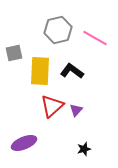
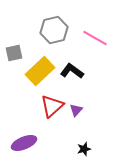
gray hexagon: moved 4 px left
yellow rectangle: rotated 44 degrees clockwise
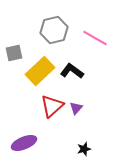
purple triangle: moved 2 px up
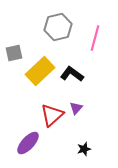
gray hexagon: moved 4 px right, 3 px up
pink line: rotated 75 degrees clockwise
black L-shape: moved 3 px down
red triangle: moved 9 px down
purple ellipse: moved 4 px right; rotated 25 degrees counterclockwise
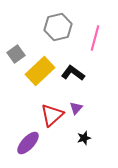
gray square: moved 2 px right, 1 px down; rotated 24 degrees counterclockwise
black L-shape: moved 1 px right, 1 px up
black star: moved 11 px up
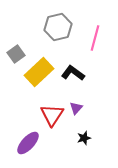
yellow rectangle: moved 1 px left, 1 px down
red triangle: rotated 15 degrees counterclockwise
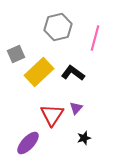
gray square: rotated 12 degrees clockwise
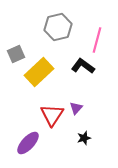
pink line: moved 2 px right, 2 px down
black L-shape: moved 10 px right, 7 px up
